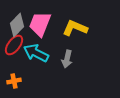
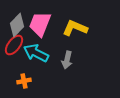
gray arrow: moved 1 px down
orange cross: moved 10 px right
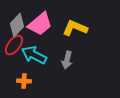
pink trapezoid: rotated 152 degrees counterclockwise
cyan arrow: moved 2 px left, 2 px down
orange cross: rotated 16 degrees clockwise
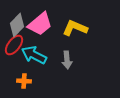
gray arrow: rotated 18 degrees counterclockwise
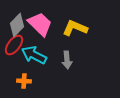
pink trapezoid: rotated 96 degrees counterclockwise
